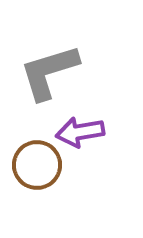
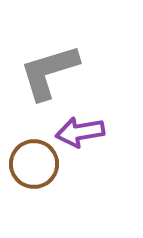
brown circle: moved 3 px left, 1 px up
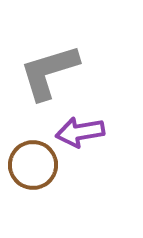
brown circle: moved 1 px left, 1 px down
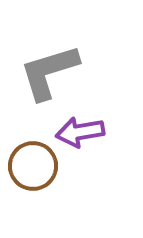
brown circle: moved 1 px down
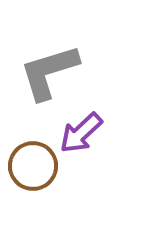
purple arrow: moved 1 px right, 1 px down; rotated 33 degrees counterclockwise
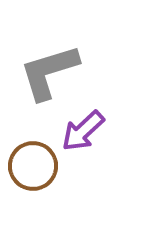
purple arrow: moved 2 px right, 2 px up
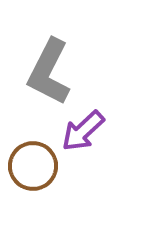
gray L-shape: rotated 46 degrees counterclockwise
